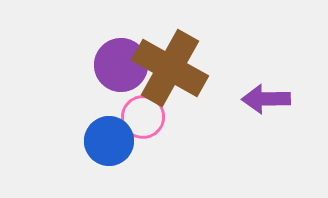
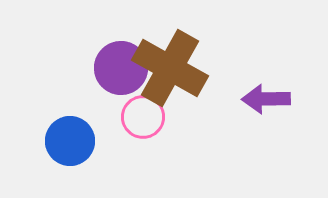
purple circle: moved 3 px down
blue circle: moved 39 px left
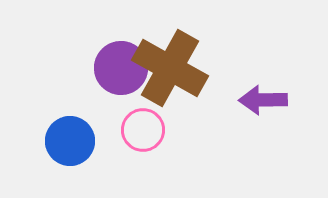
purple arrow: moved 3 px left, 1 px down
pink circle: moved 13 px down
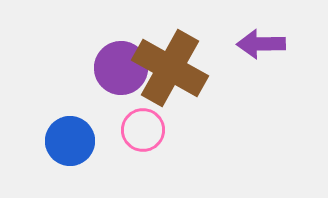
purple arrow: moved 2 px left, 56 px up
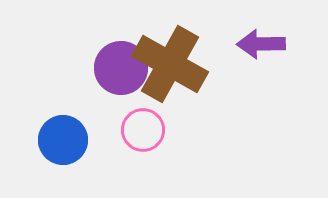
brown cross: moved 4 px up
blue circle: moved 7 px left, 1 px up
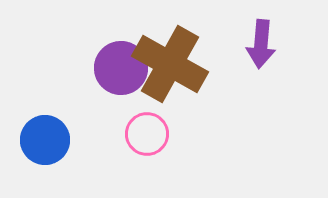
purple arrow: rotated 84 degrees counterclockwise
pink circle: moved 4 px right, 4 px down
blue circle: moved 18 px left
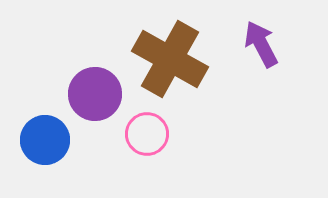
purple arrow: rotated 147 degrees clockwise
brown cross: moved 5 px up
purple circle: moved 26 px left, 26 px down
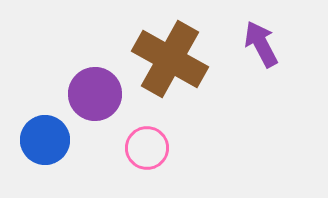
pink circle: moved 14 px down
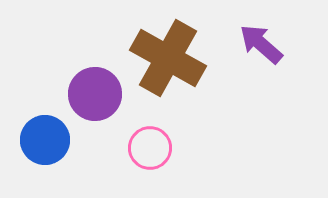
purple arrow: rotated 21 degrees counterclockwise
brown cross: moved 2 px left, 1 px up
pink circle: moved 3 px right
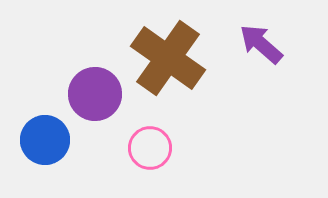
brown cross: rotated 6 degrees clockwise
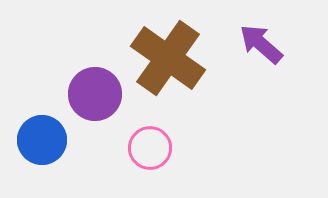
blue circle: moved 3 px left
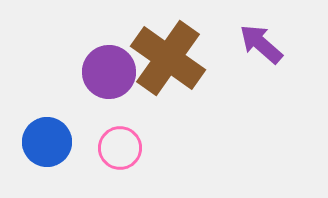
purple circle: moved 14 px right, 22 px up
blue circle: moved 5 px right, 2 px down
pink circle: moved 30 px left
